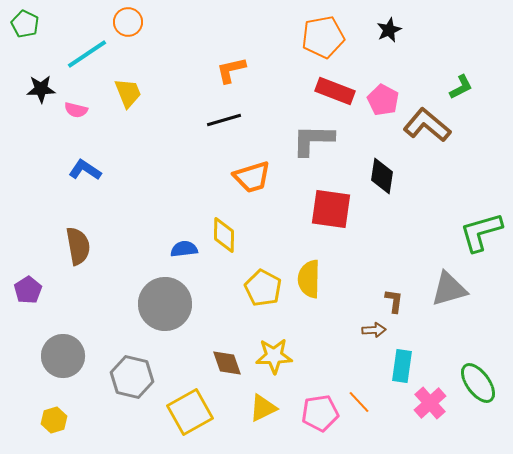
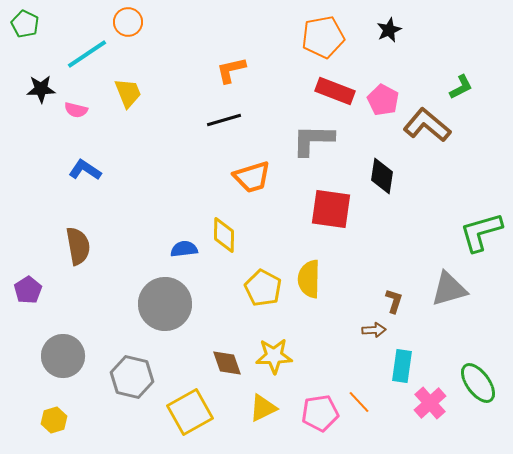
brown L-shape at (394, 301): rotated 10 degrees clockwise
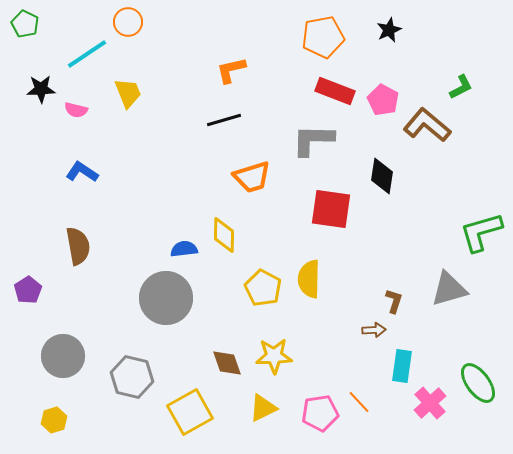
blue L-shape at (85, 170): moved 3 px left, 2 px down
gray circle at (165, 304): moved 1 px right, 6 px up
